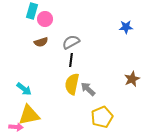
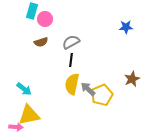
yellow pentagon: moved 22 px up
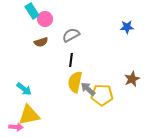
cyan rectangle: rotated 49 degrees counterclockwise
blue star: moved 1 px right
gray semicircle: moved 7 px up
yellow semicircle: moved 3 px right, 2 px up
yellow pentagon: rotated 25 degrees clockwise
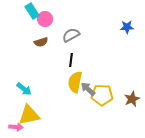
brown star: moved 20 px down
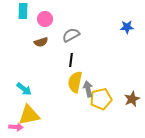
cyan rectangle: moved 9 px left; rotated 35 degrees clockwise
gray arrow: rotated 35 degrees clockwise
yellow pentagon: moved 1 px left, 4 px down; rotated 15 degrees counterclockwise
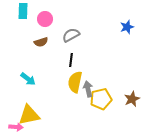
blue star: rotated 16 degrees counterclockwise
cyan arrow: moved 4 px right, 10 px up
